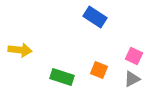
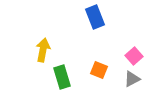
blue rectangle: rotated 35 degrees clockwise
yellow arrow: moved 23 px right; rotated 85 degrees counterclockwise
pink square: rotated 24 degrees clockwise
green rectangle: rotated 55 degrees clockwise
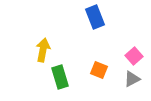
green rectangle: moved 2 px left
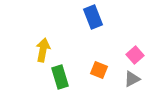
blue rectangle: moved 2 px left
pink square: moved 1 px right, 1 px up
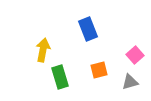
blue rectangle: moved 5 px left, 12 px down
orange square: rotated 36 degrees counterclockwise
gray triangle: moved 2 px left, 3 px down; rotated 12 degrees clockwise
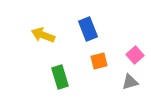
yellow arrow: moved 15 px up; rotated 80 degrees counterclockwise
orange square: moved 9 px up
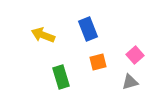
orange square: moved 1 px left, 1 px down
green rectangle: moved 1 px right
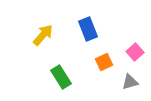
yellow arrow: rotated 110 degrees clockwise
pink square: moved 3 px up
orange square: moved 6 px right; rotated 12 degrees counterclockwise
green rectangle: rotated 15 degrees counterclockwise
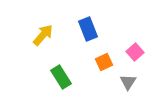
gray triangle: moved 2 px left; rotated 42 degrees counterclockwise
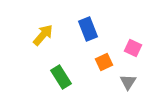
pink square: moved 2 px left, 4 px up; rotated 24 degrees counterclockwise
